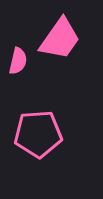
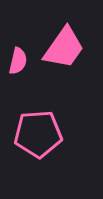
pink trapezoid: moved 4 px right, 9 px down
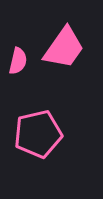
pink pentagon: rotated 9 degrees counterclockwise
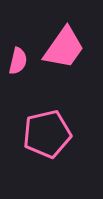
pink pentagon: moved 9 px right
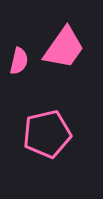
pink semicircle: moved 1 px right
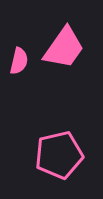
pink pentagon: moved 12 px right, 21 px down
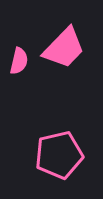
pink trapezoid: rotated 9 degrees clockwise
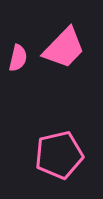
pink semicircle: moved 1 px left, 3 px up
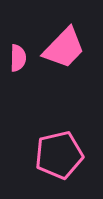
pink semicircle: rotated 12 degrees counterclockwise
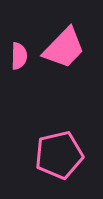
pink semicircle: moved 1 px right, 2 px up
